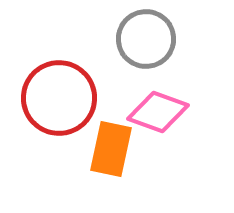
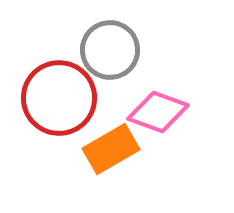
gray circle: moved 36 px left, 11 px down
orange rectangle: rotated 48 degrees clockwise
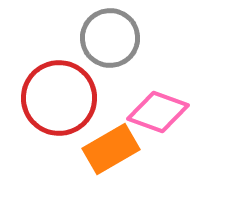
gray circle: moved 12 px up
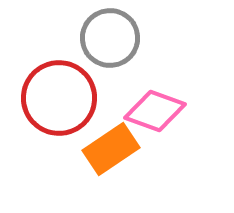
pink diamond: moved 3 px left, 1 px up
orange rectangle: rotated 4 degrees counterclockwise
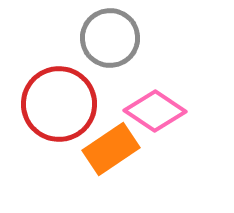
red circle: moved 6 px down
pink diamond: rotated 14 degrees clockwise
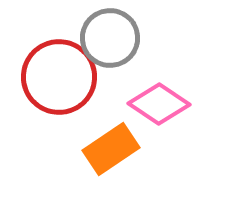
red circle: moved 27 px up
pink diamond: moved 4 px right, 7 px up
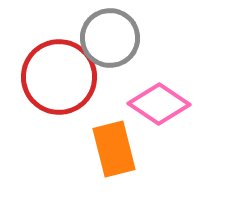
orange rectangle: moved 3 px right; rotated 70 degrees counterclockwise
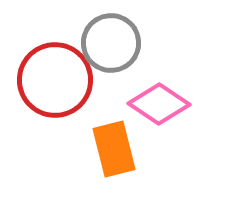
gray circle: moved 1 px right, 5 px down
red circle: moved 4 px left, 3 px down
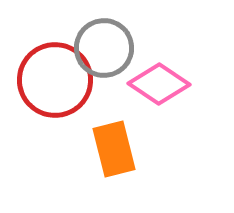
gray circle: moved 7 px left, 5 px down
pink diamond: moved 20 px up
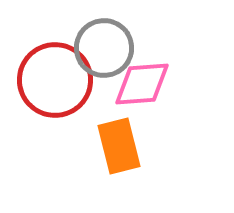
pink diamond: moved 17 px left; rotated 38 degrees counterclockwise
orange rectangle: moved 5 px right, 3 px up
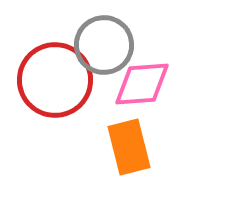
gray circle: moved 3 px up
orange rectangle: moved 10 px right, 1 px down
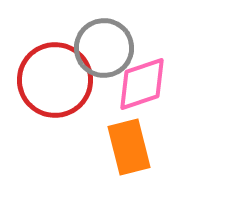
gray circle: moved 3 px down
pink diamond: rotated 14 degrees counterclockwise
